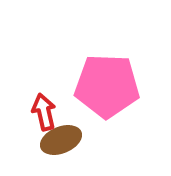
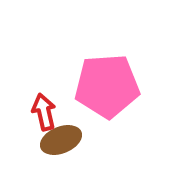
pink pentagon: rotated 6 degrees counterclockwise
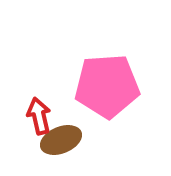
red arrow: moved 5 px left, 4 px down
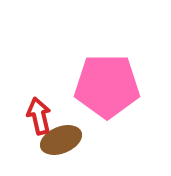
pink pentagon: rotated 4 degrees clockwise
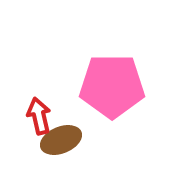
pink pentagon: moved 5 px right
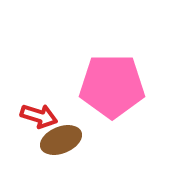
red arrow: rotated 120 degrees clockwise
